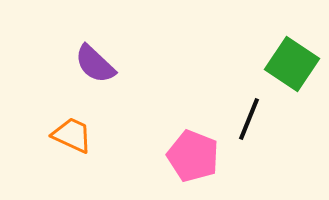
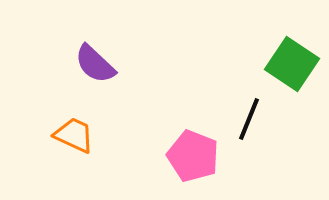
orange trapezoid: moved 2 px right
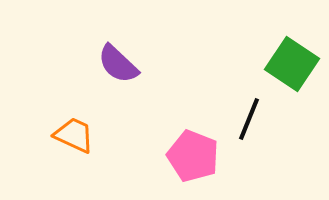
purple semicircle: moved 23 px right
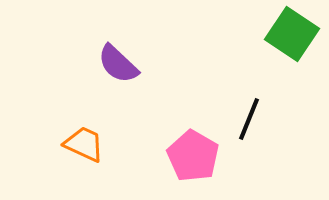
green square: moved 30 px up
orange trapezoid: moved 10 px right, 9 px down
pink pentagon: rotated 9 degrees clockwise
